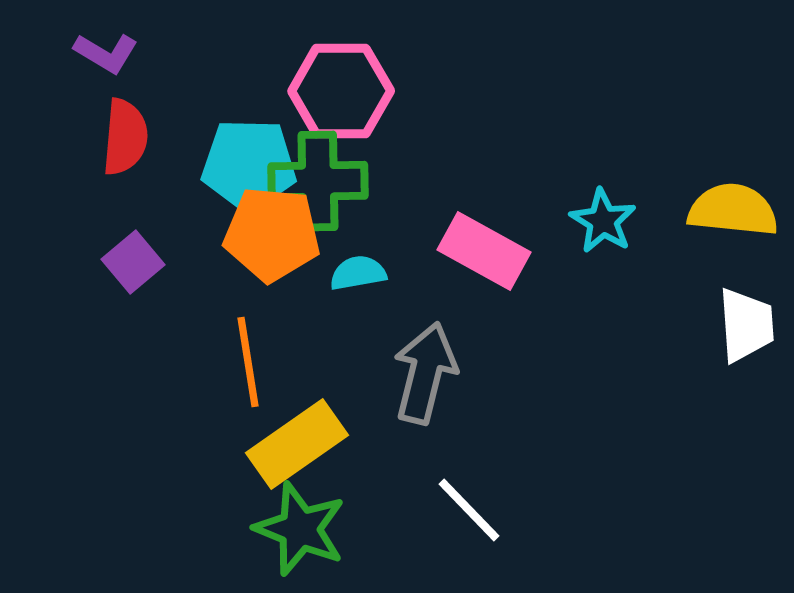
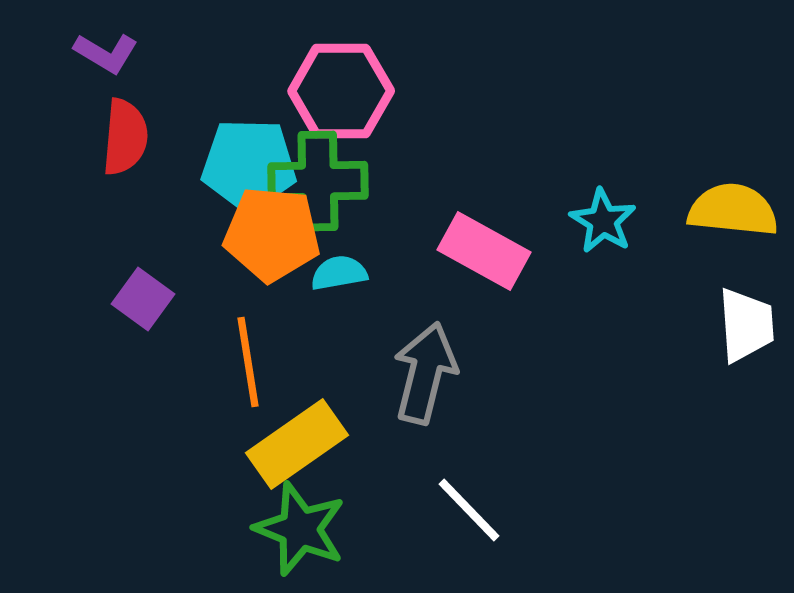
purple square: moved 10 px right, 37 px down; rotated 14 degrees counterclockwise
cyan semicircle: moved 19 px left
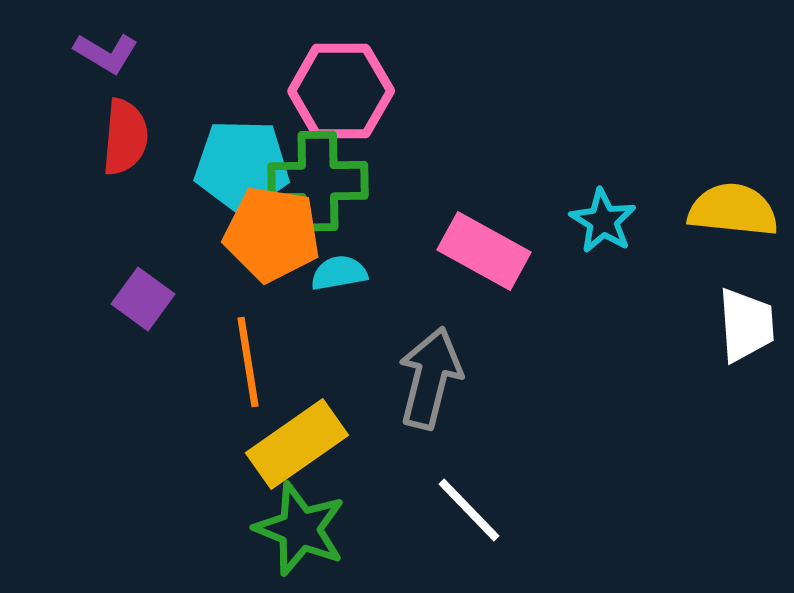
cyan pentagon: moved 7 px left, 1 px down
orange pentagon: rotated 4 degrees clockwise
gray arrow: moved 5 px right, 5 px down
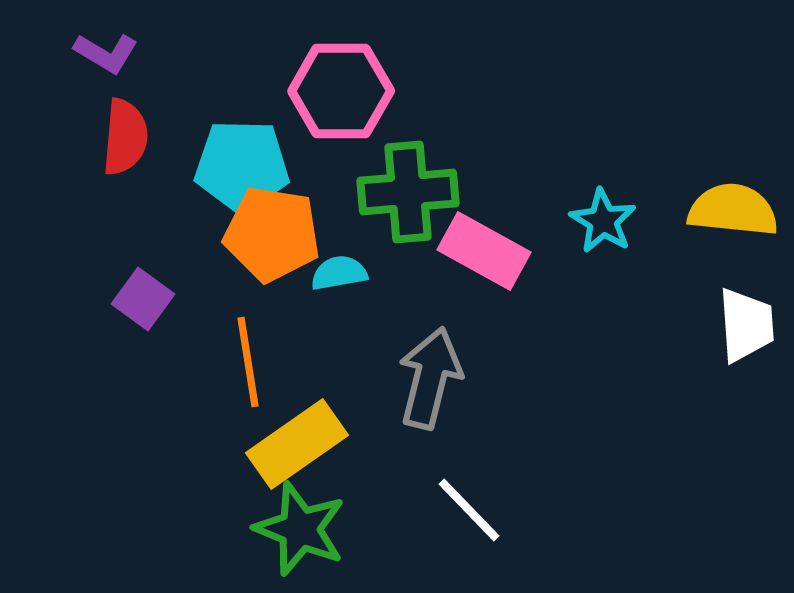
green cross: moved 90 px right, 11 px down; rotated 4 degrees counterclockwise
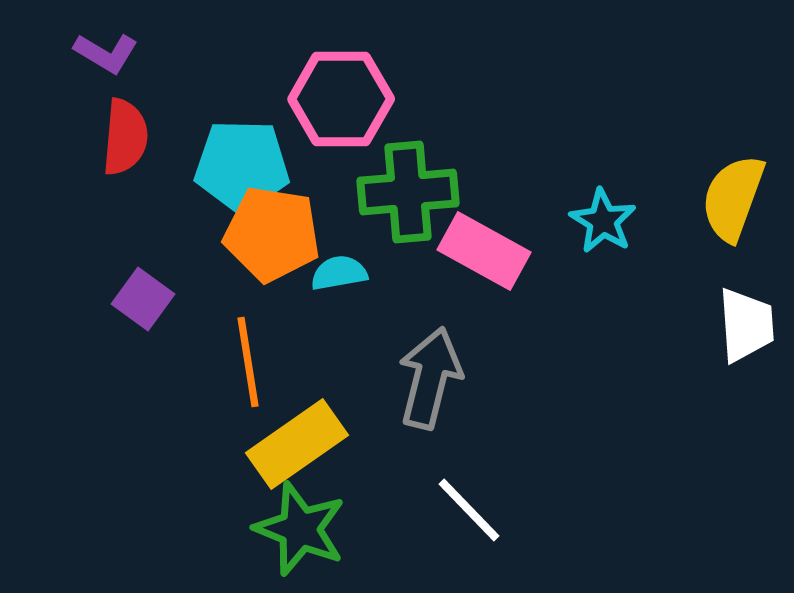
pink hexagon: moved 8 px down
yellow semicircle: moved 12 px up; rotated 76 degrees counterclockwise
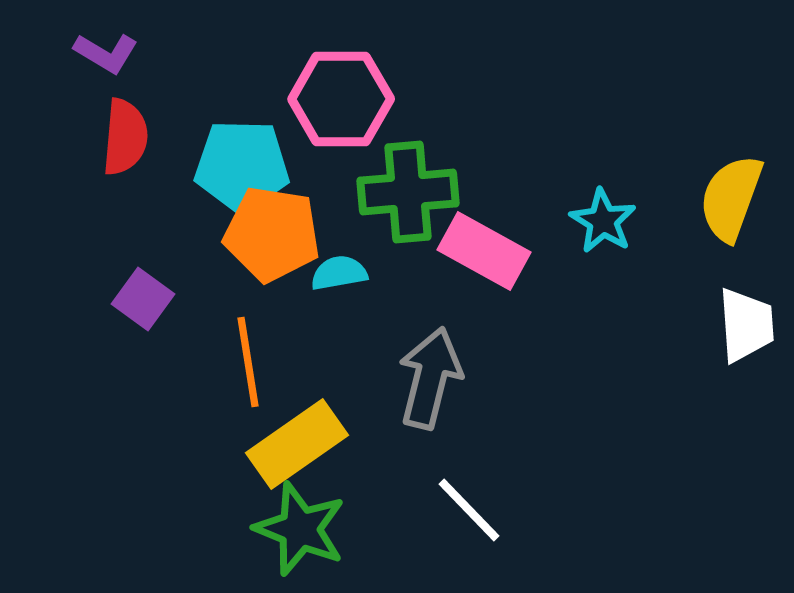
yellow semicircle: moved 2 px left
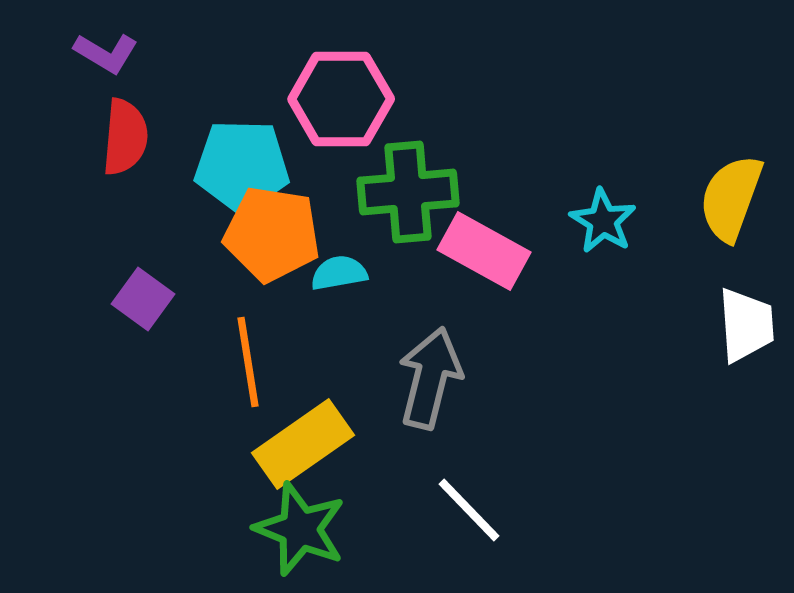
yellow rectangle: moved 6 px right
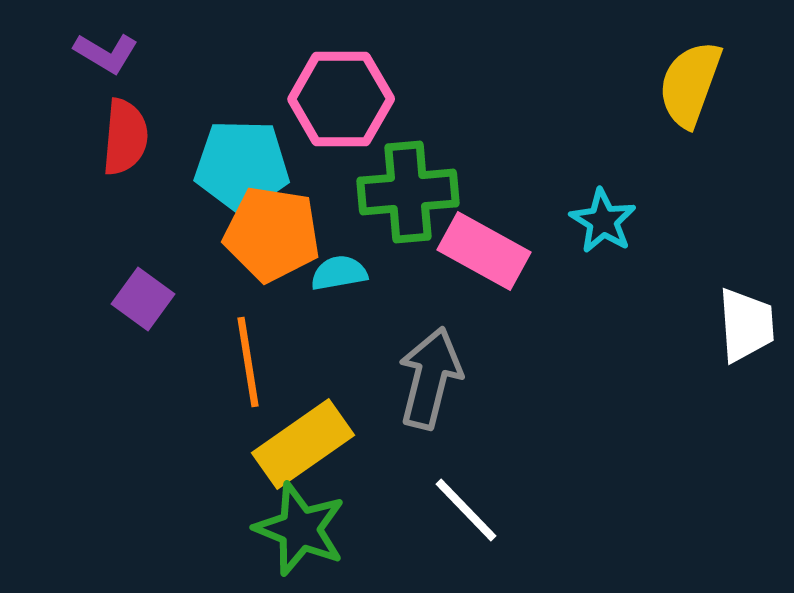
yellow semicircle: moved 41 px left, 114 px up
white line: moved 3 px left
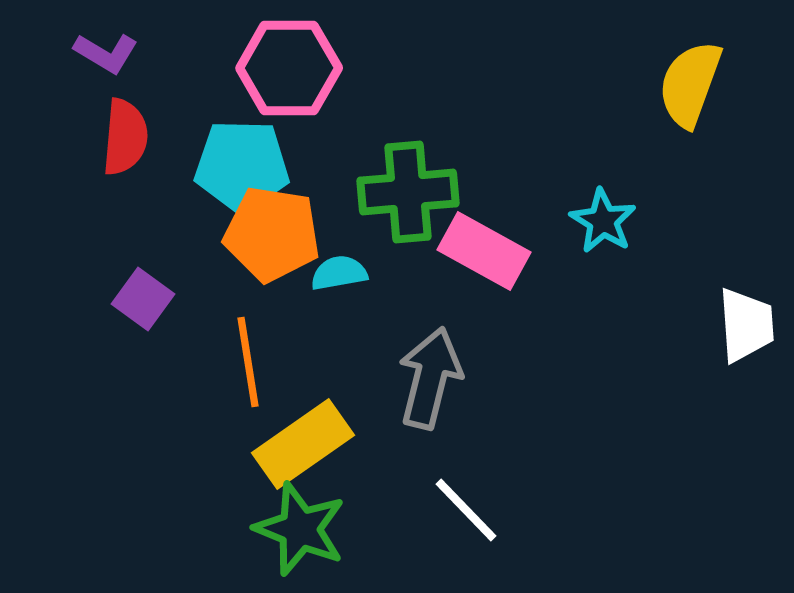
pink hexagon: moved 52 px left, 31 px up
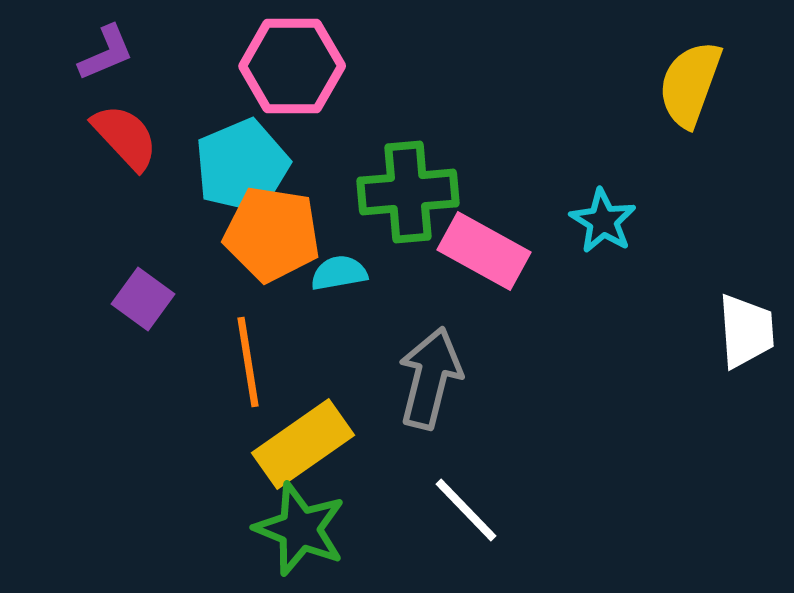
purple L-shape: rotated 54 degrees counterclockwise
pink hexagon: moved 3 px right, 2 px up
red semicircle: rotated 48 degrees counterclockwise
cyan pentagon: rotated 24 degrees counterclockwise
white trapezoid: moved 6 px down
